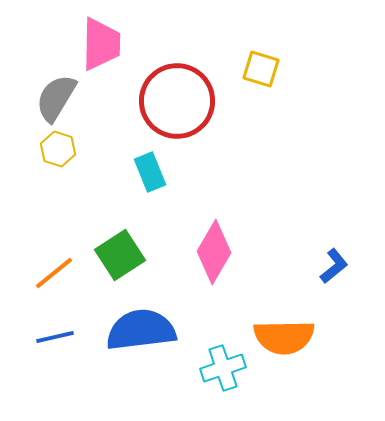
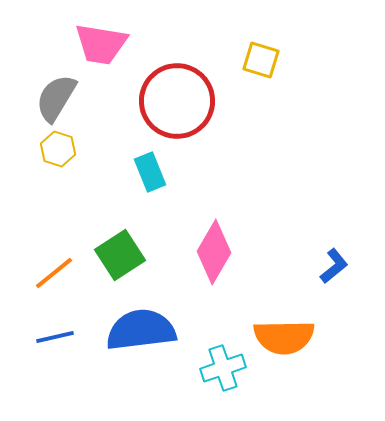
pink trapezoid: rotated 98 degrees clockwise
yellow square: moved 9 px up
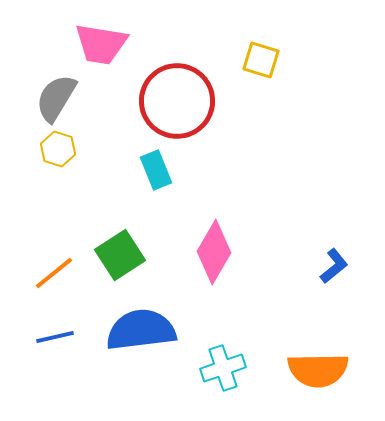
cyan rectangle: moved 6 px right, 2 px up
orange semicircle: moved 34 px right, 33 px down
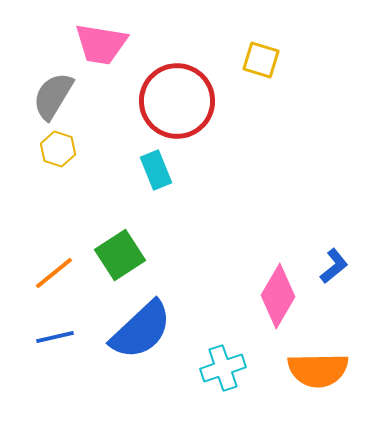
gray semicircle: moved 3 px left, 2 px up
pink diamond: moved 64 px right, 44 px down
blue semicircle: rotated 144 degrees clockwise
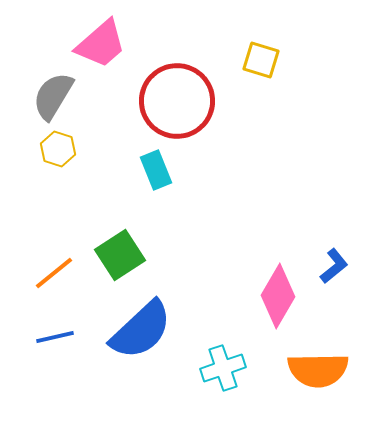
pink trapezoid: rotated 50 degrees counterclockwise
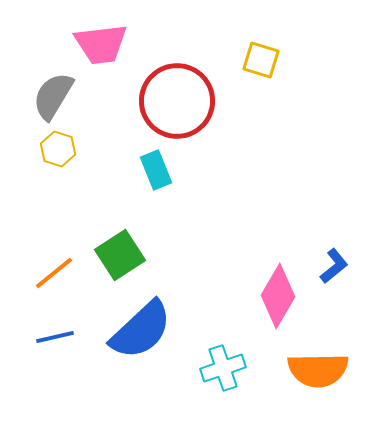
pink trapezoid: rotated 34 degrees clockwise
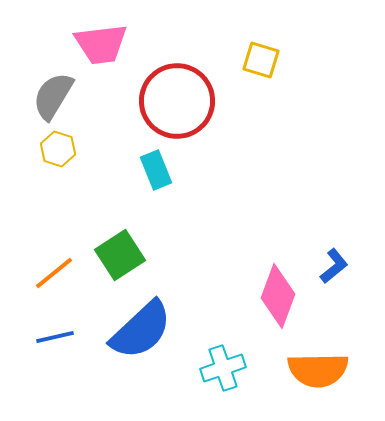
pink diamond: rotated 10 degrees counterclockwise
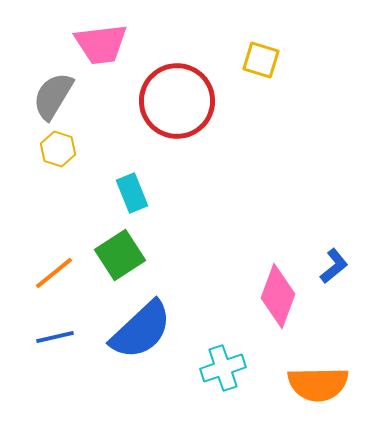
cyan rectangle: moved 24 px left, 23 px down
orange semicircle: moved 14 px down
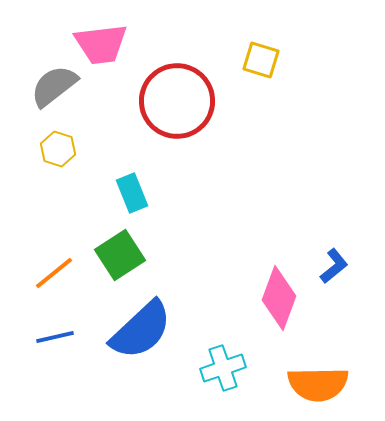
gray semicircle: moved 1 px right, 10 px up; rotated 21 degrees clockwise
pink diamond: moved 1 px right, 2 px down
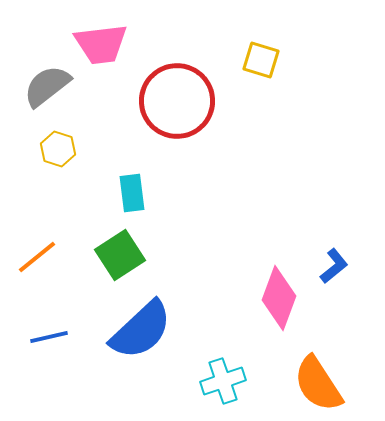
gray semicircle: moved 7 px left
cyan rectangle: rotated 15 degrees clockwise
orange line: moved 17 px left, 16 px up
blue line: moved 6 px left
cyan cross: moved 13 px down
orange semicircle: rotated 58 degrees clockwise
